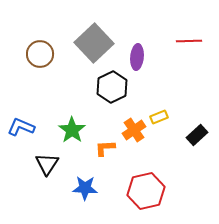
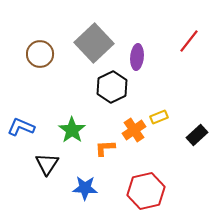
red line: rotated 50 degrees counterclockwise
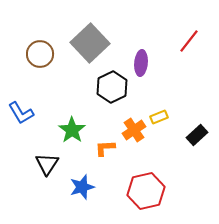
gray square: moved 4 px left
purple ellipse: moved 4 px right, 6 px down
blue L-shape: moved 14 px up; rotated 144 degrees counterclockwise
blue star: moved 3 px left, 1 px up; rotated 20 degrees counterclockwise
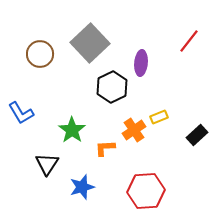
red hexagon: rotated 9 degrees clockwise
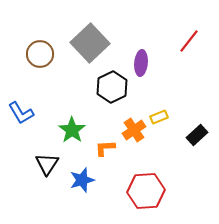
blue star: moved 7 px up
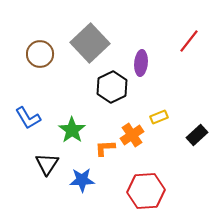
blue L-shape: moved 7 px right, 5 px down
orange cross: moved 2 px left, 5 px down
blue star: rotated 15 degrees clockwise
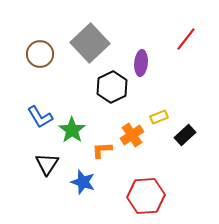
red line: moved 3 px left, 2 px up
blue L-shape: moved 12 px right, 1 px up
black rectangle: moved 12 px left
orange L-shape: moved 3 px left, 2 px down
blue star: moved 1 px right, 2 px down; rotated 20 degrees clockwise
red hexagon: moved 5 px down
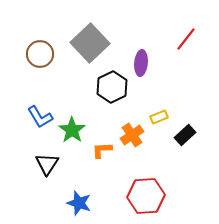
blue star: moved 4 px left, 21 px down
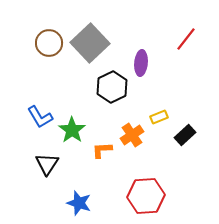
brown circle: moved 9 px right, 11 px up
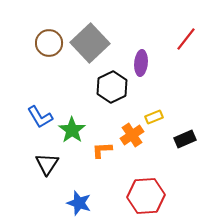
yellow rectangle: moved 5 px left
black rectangle: moved 4 px down; rotated 20 degrees clockwise
